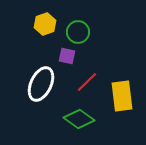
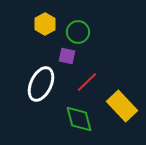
yellow hexagon: rotated 10 degrees counterclockwise
yellow rectangle: moved 10 px down; rotated 36 degrees counterclockwise
green diamond: rotated 40 degrees clockwise
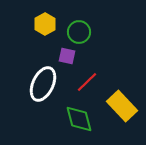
green circle: moved 1 px right
white ellipse: moved 2 px right
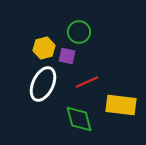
yellow hexagon: moved 1 px left, 24 px down; rotated 15 degrees clockwise
red line: rotated 20 degrees clockwise
yellow rectangle: moved 1 px left, 1 px up; rotated 40 degrees counterclockwise
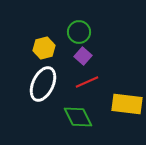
purple square: moved 16 px right; rotated 30 degrees clockwise
yellow rectangle: moved 6 px right, 1 px up
green diamond: moved 1 px left, 2 px up; rotated 12 degrees counterclockwise
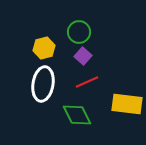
white ellipse: rotated 16 degrees counterclockwise
green diamond: moved 1 px left, 2 px up
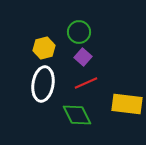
purple square: moved 1 px down
red line: moved 1 px left, 1 px down
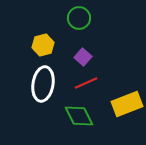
green circle: moved 14 px up
yellow hexagon: moved 1 px left, 3 px up
yellow rectangle: rotated 28 degrees counterclockwise
green diamond: moved 2 px right, 1 px down
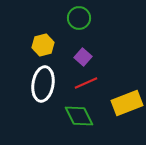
yellow rectangle: moved 1 px up
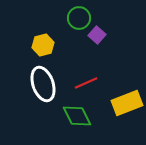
purple square: moved 14 px right, 22 px up
white ellipse: rotated 28 degrees counterclockwise
green diamond: moved 2 px left
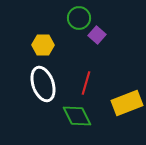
yellow hexagon: rotated 15 degrees clockwise
red line: rotated 50 degrees counterclockwise
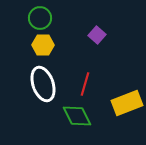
green circle: moved 39 px left
red line: moved 1 px left, 1 px down
